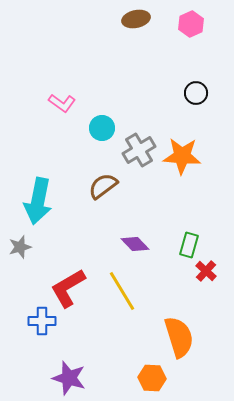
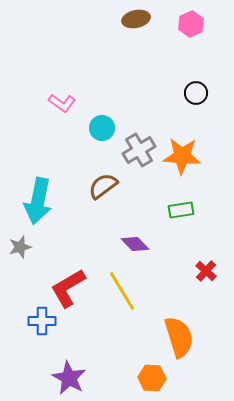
green rectangle: moved 8 px left, 35 px up; rotated 65 degrees clockwise
purple star: rotated 12 degrees clockwise
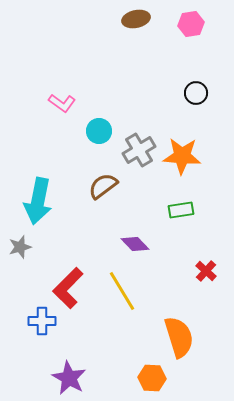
pink hexagon: rotated 15 degrees clockwise
cyan circle: moved 3 px left, 3 px down
red L-shape: rotated 15 degrees counterclockwise
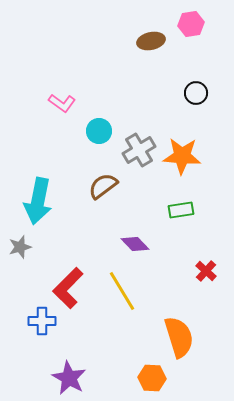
brown ellipse: moved 15 px right, 22 px down
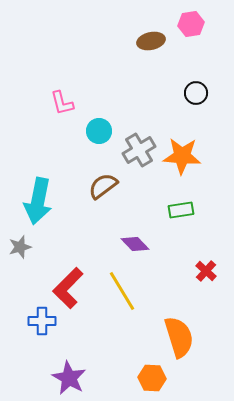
pink L-shape: rotated 40 degrees clockwise
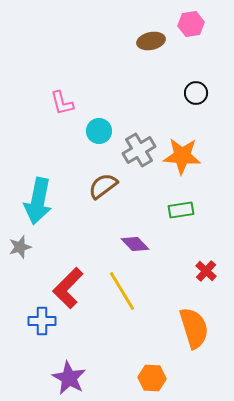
orange semicircle: moved 15 px right, 9 px up
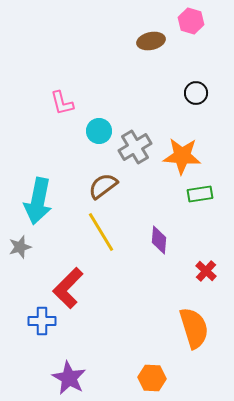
pink hexagon: moved 3 px up; rotated 25 degrees clockwise
gray cross: moved 4 px left, 3 px up
green rectangle: moved 19 px right, 16 px up
purple diamond: moved 24 px right, 4 px up; rotated 48 degrees clockwise
yellow line: moved 21 px left, 59 px up
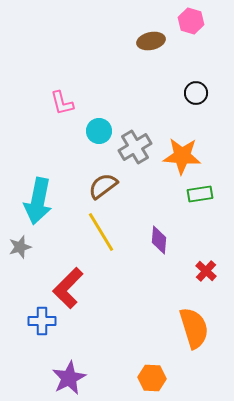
purple star: rotated 16 degrees clockwise
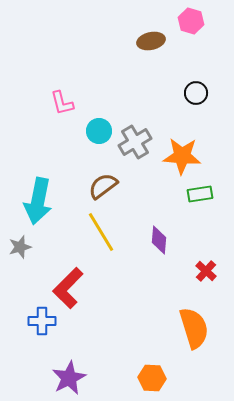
gray cross: moved 5 px up
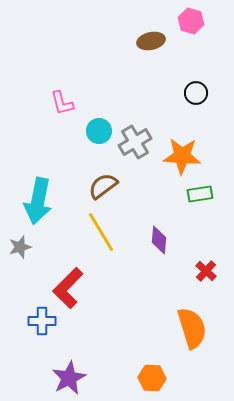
orange semicircle: moved 2 px left
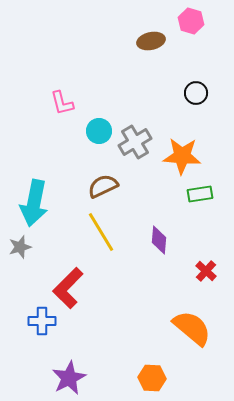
brown semicircle: rotated 12 degrees clockwise
cyan arrow: moved 4 px left, 2 px down
orange semicircle: rotated 33 degrees counterclockwise
